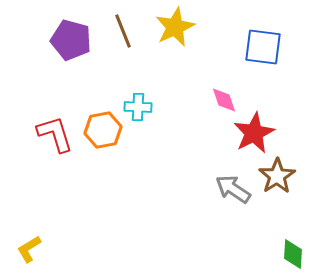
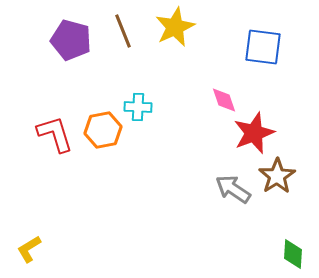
red star: rotated 6 degrees clockwise
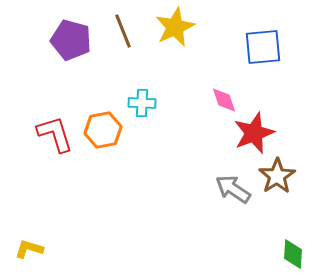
blue square: rotated 12 degrees counterclockwise
cyan cross: moved 4 px right, 4 px up
yellow L-shape: rotated 48 degrees clockwise
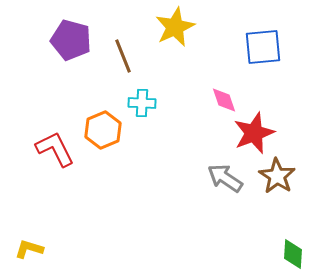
brown line: moved 25 px down
orange hexagon: rotated 12 degrees counterclockwise
red L-shape: moved 15 px down; rotated 9 degrees counterclockwise
brown star: rotated 6 degrees counterclockwise
gray arrow: moved 8 px left, 11 px up
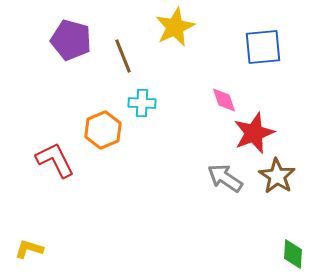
red L-shape: moved 11 px down
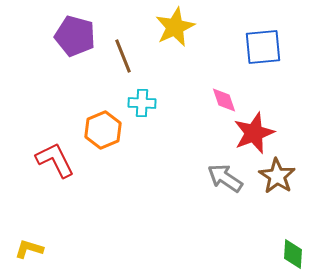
purple pentagon: moved 4 px right, 4 px up
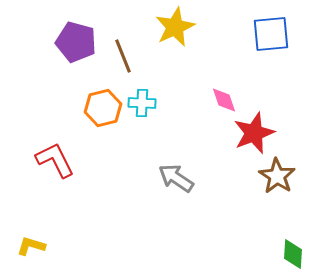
purple pentagon: moved 1 px right, 6 px down
blue square: moved 8 px right, 13 px up
orange hexagon: moved 22 px up; rotated 9 degrees clockwise
gray arrow: moved 49 px left
yellow L-shape: moved 2 px right, 3 px up
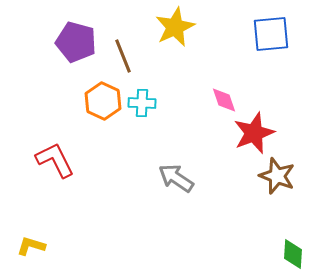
orange hexagon: moved 7 px up; rotated 21 degrees counterclockwise
brown star: rotated 12 degrees counterclockwise
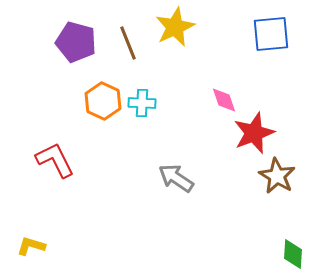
brown line: moved 5 px right, 13 px up
brown star: rotated 9 degrees clockwise
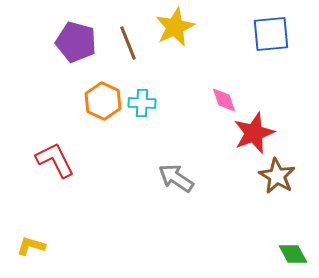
green diamond: rotated 32 degrees counterclockwise
